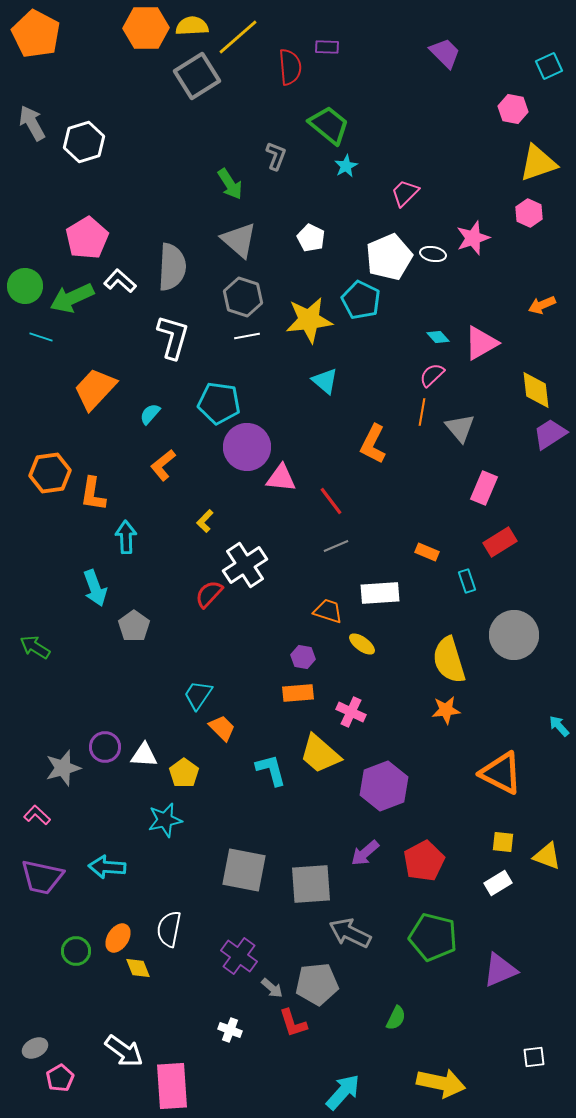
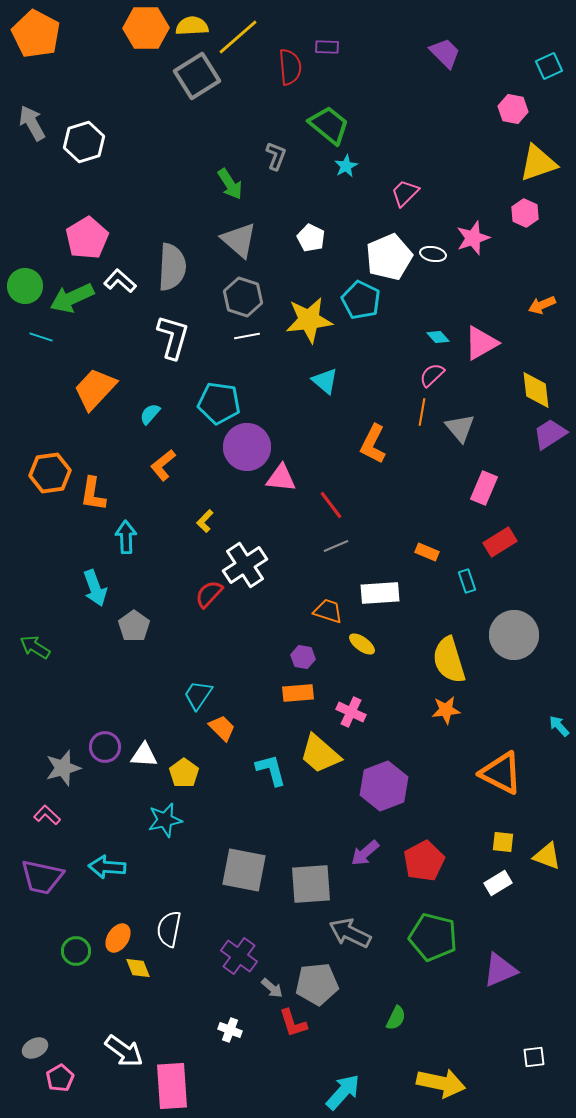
pink hexagon at (529, 213): moved 4 px left
red line at (331, 501): moved 4 px down
pink L-shape at (37, 815): moved 10 px right
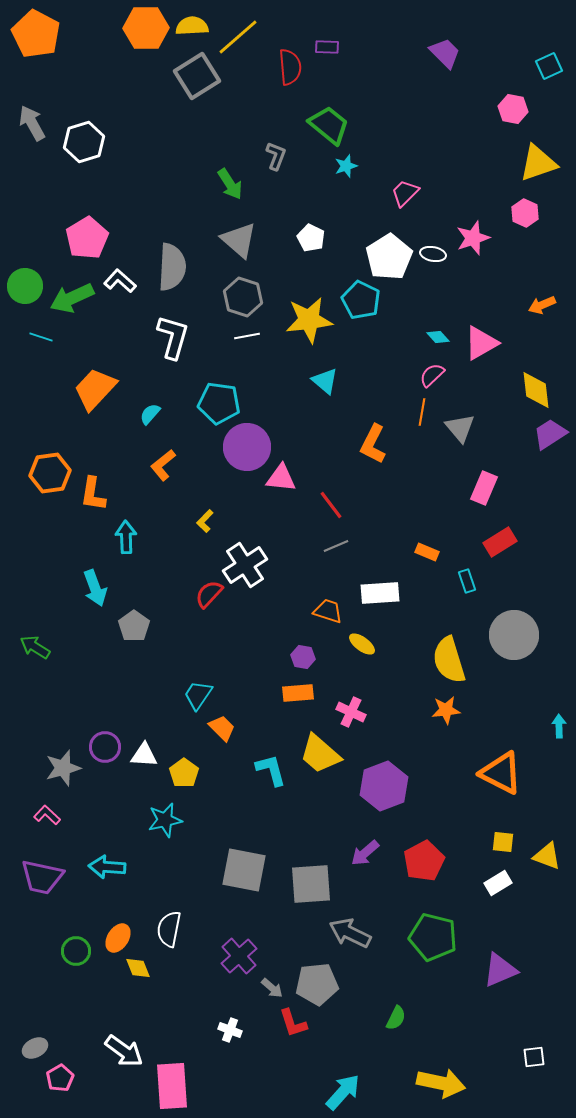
cyan star at (346, 166): rotated 10 degrees clockwise
white pentagon at (389, 257): rotated 9 degrees counterclockwise
cyan arrow at (559, 726): rotated 40 degrees clockwise
purple cross at (239, 956): rotated 12 degrees clockwise
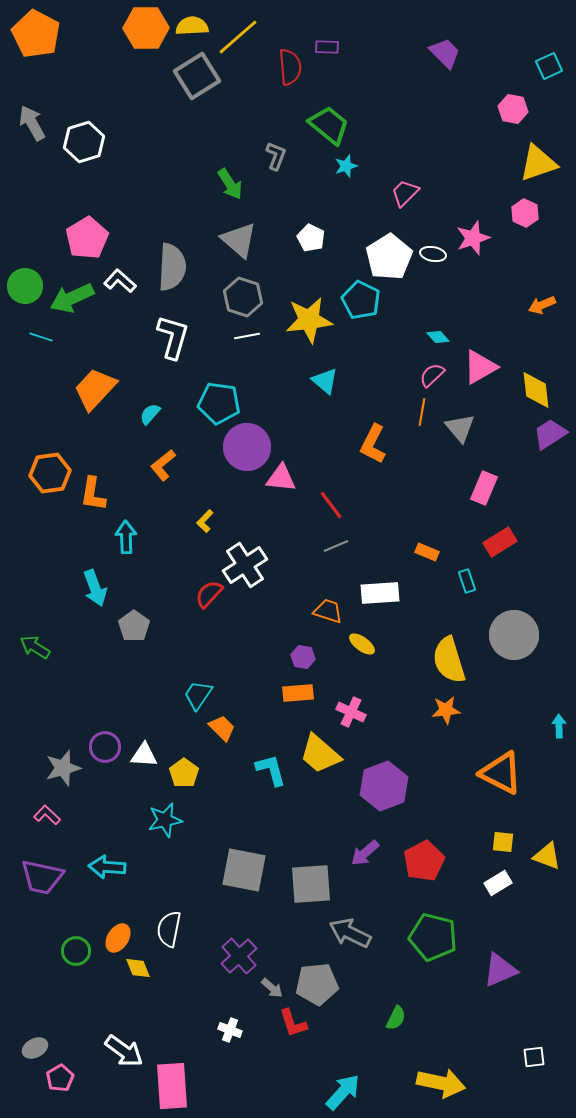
pink triangle at (481, 343): moved 1 px left, 24 px down
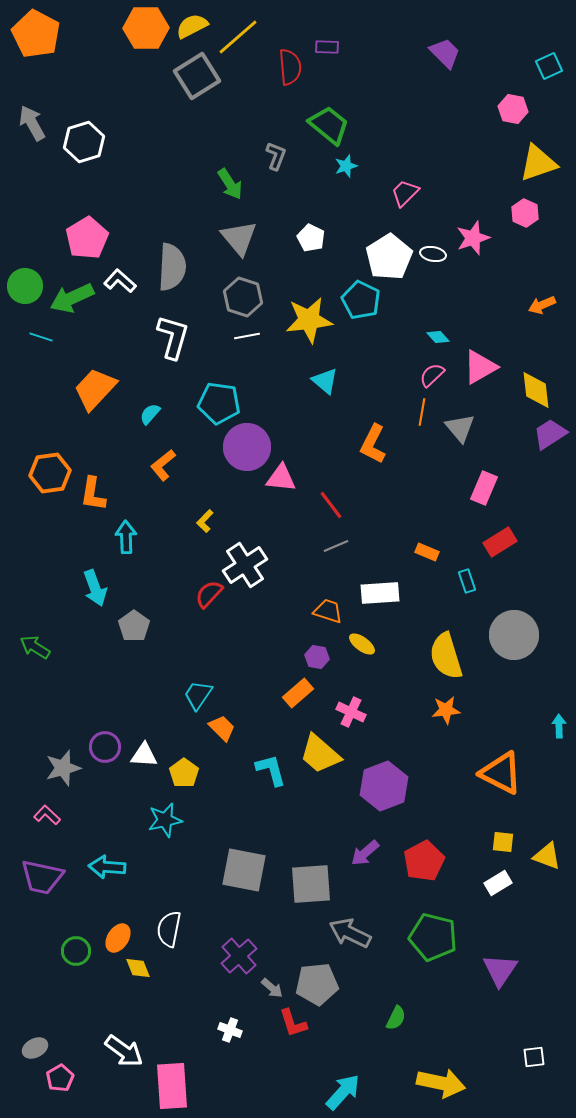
yellow semicircle at (192, 26): rotated 24 degrees counterclockwise
gray triangle at (239, 240): moved 2 px up; rotated 9 degrees clockwise
purple hexagon at (303, 657): moved 14 px right
yellow semicircle at (449, 660): moved 3 px left, 4 px up
orange rectangle at (298, 693): rotated 36 degrees counterclockwise
purple triangle at (500, 970): rotated 33 degrees counterclockwise
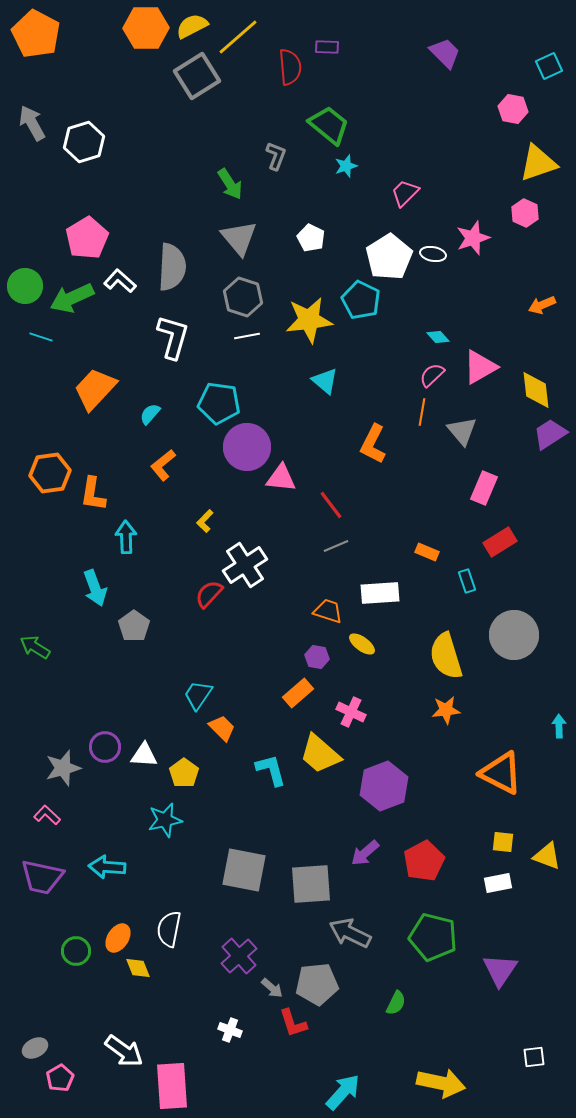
gray triangle at (460, 428): moved 2 px right, 3 px down
white rectangle at (498, 883): rotated 20 degrees clockwise
green semicircle at (396, 1018): moved 15 px up
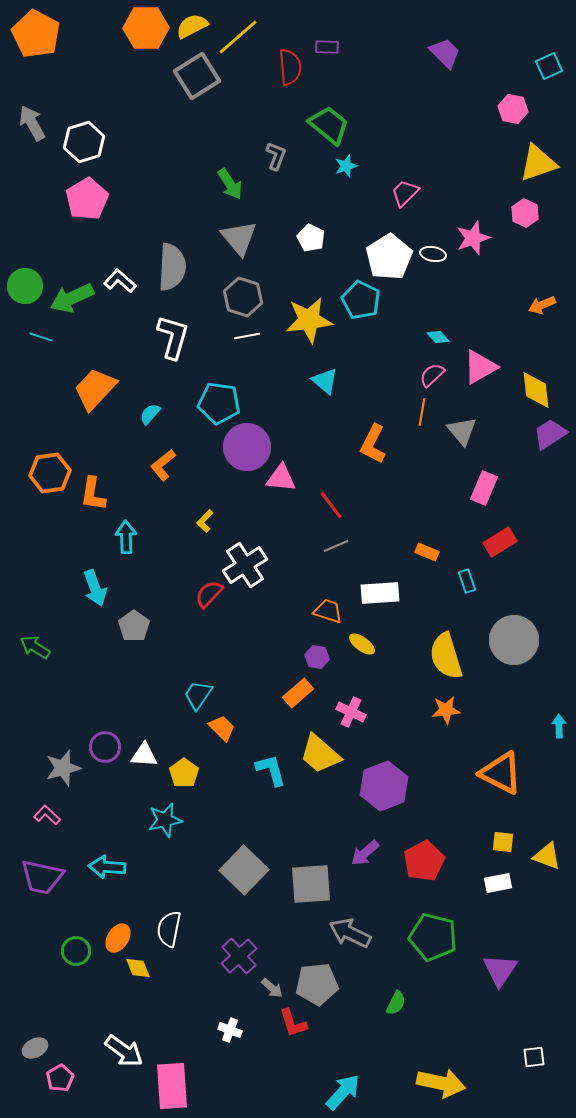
pink pentagon at (87, 238): moved 39 px up
gray circle at (514, 635): moved 5 px down
gray square at (244, 870): rotated 33 degrees clockwise
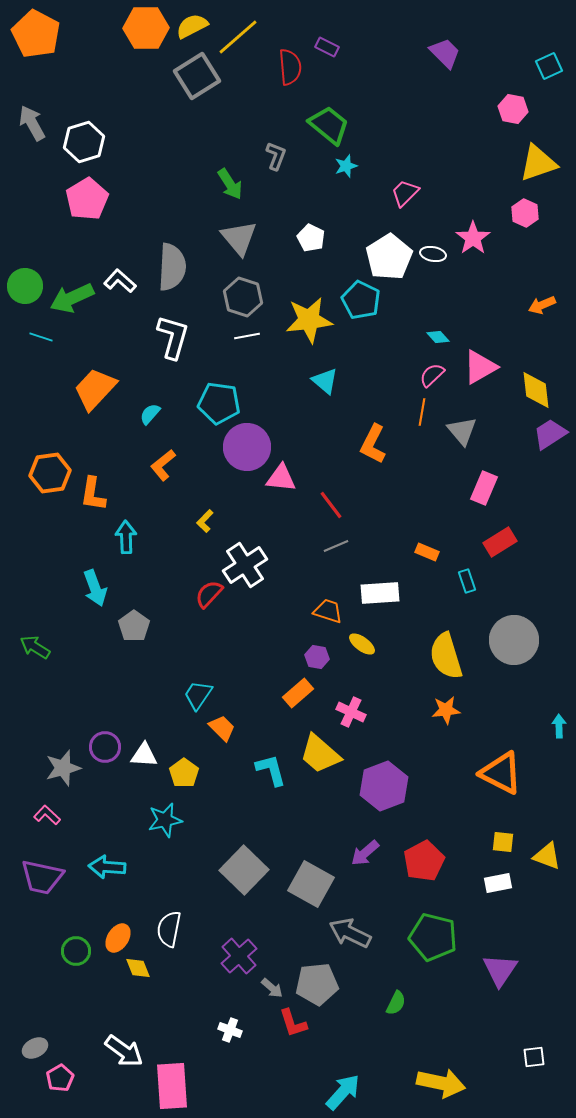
purple rectangle at (327, 47): rotated 25 degrees clockwise
pink star at (473, 238): rotated 16 degrees counterclockwise
gray square at (311, 884): rotated 33 degrees clockwise
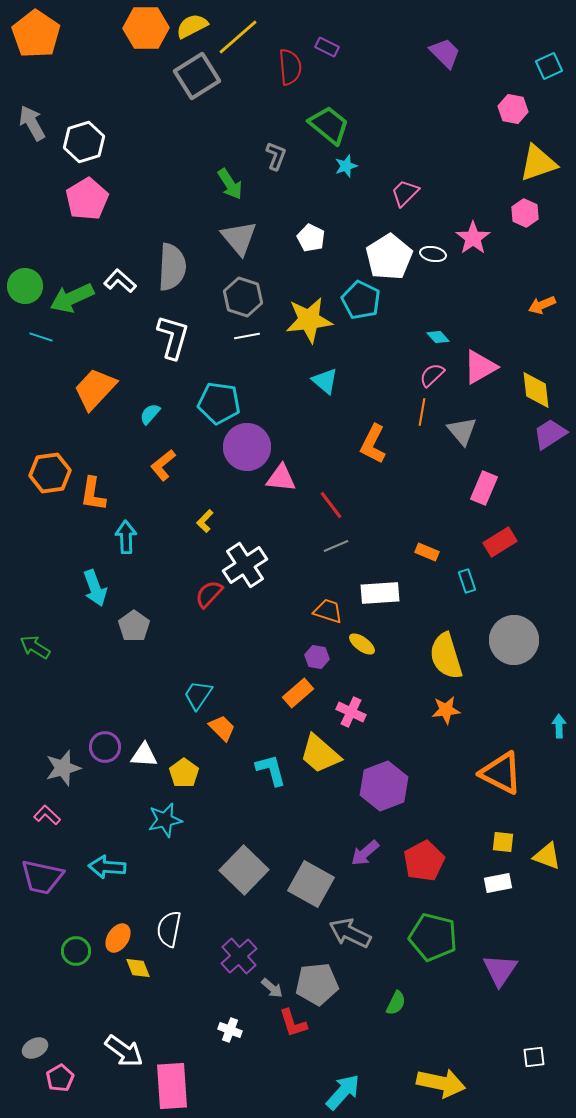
orange pentagon at (36, 34): rotated 6 degrees clockwise
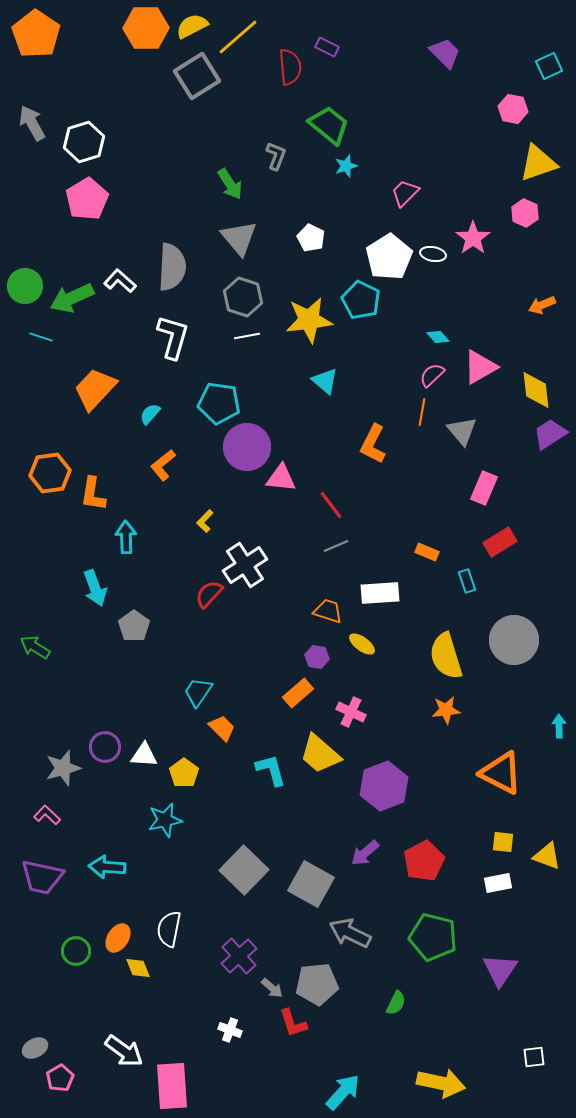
cyan trapezoid at (198, 695): moved 3 px up
